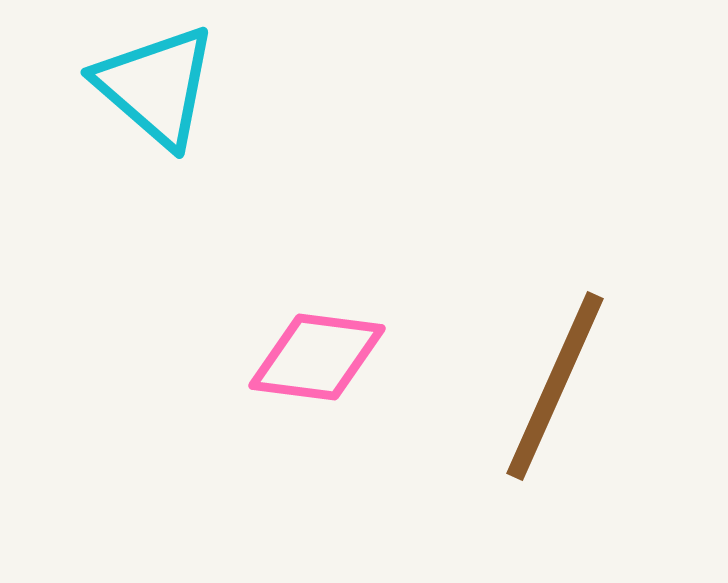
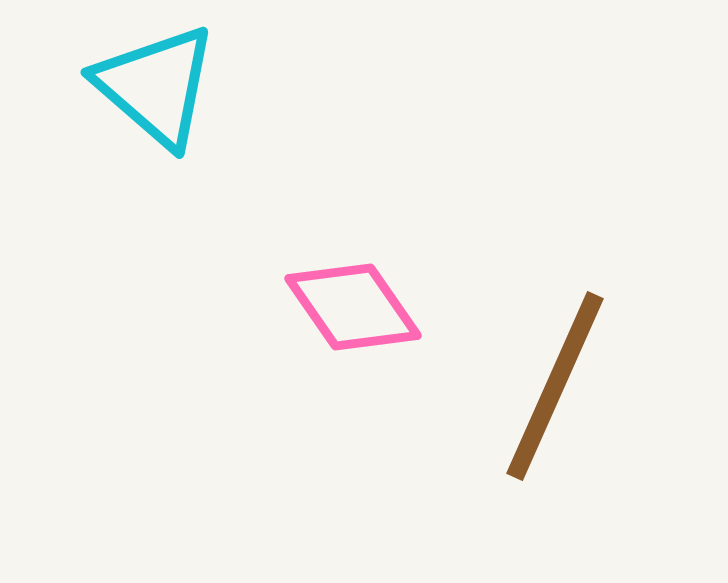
pink diamond: moved 36 px right, 50 px up; rotated 48 degrees clockwise
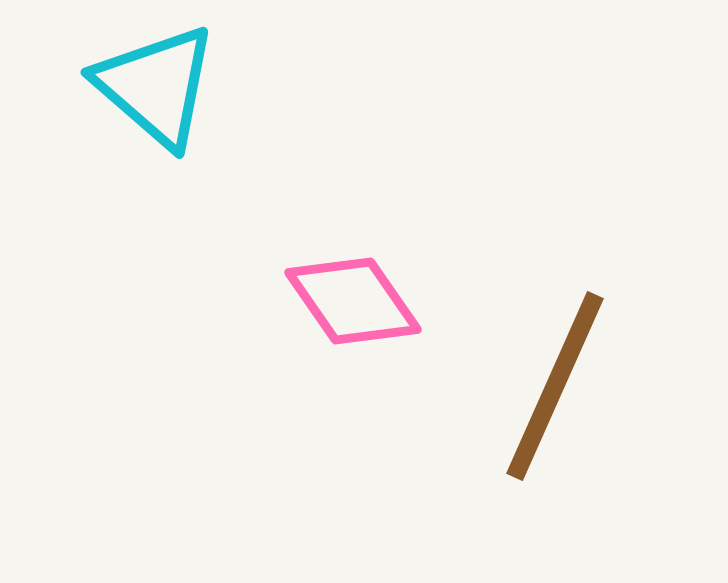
pink diamond: moved 6 px up
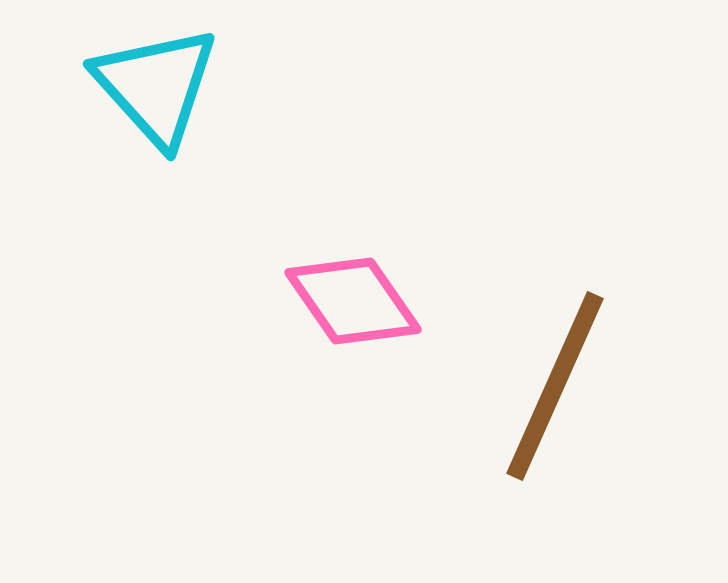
cyan triangle: rotated 7 degrees clockwise
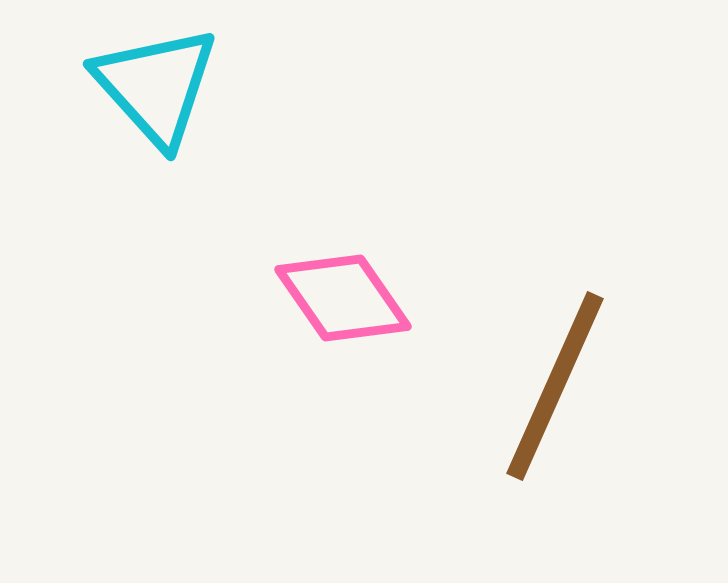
pink diamond: moved 10 px left, 3 px up
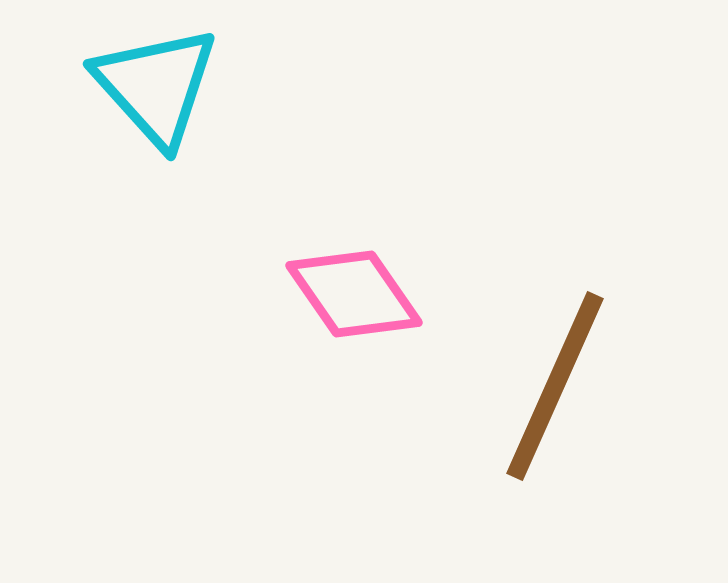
pink diamond: moved 11 px right, 4 px up
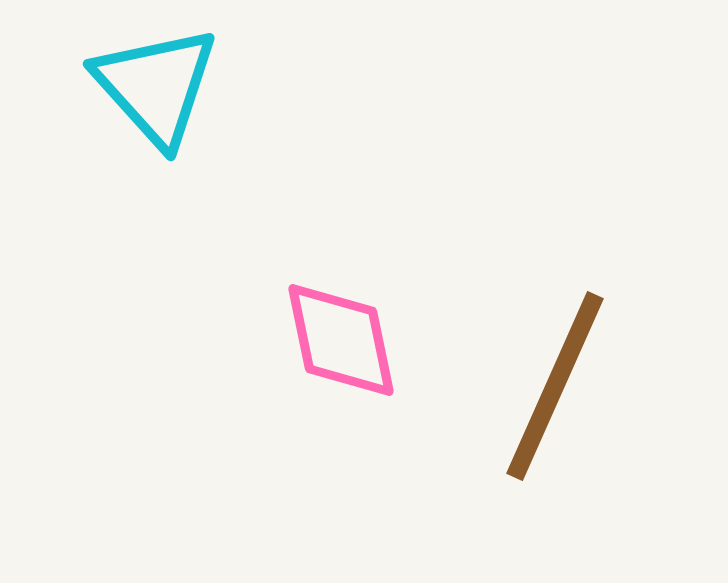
pink diamond: moved 13 px left, 46 px down; rotated 23 degrees clockwise
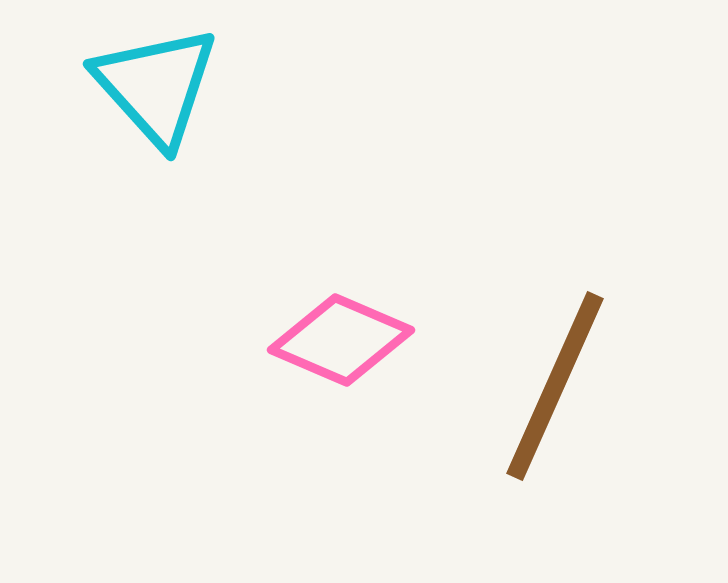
pink diamond: rotated 55 degrees counterclockwise
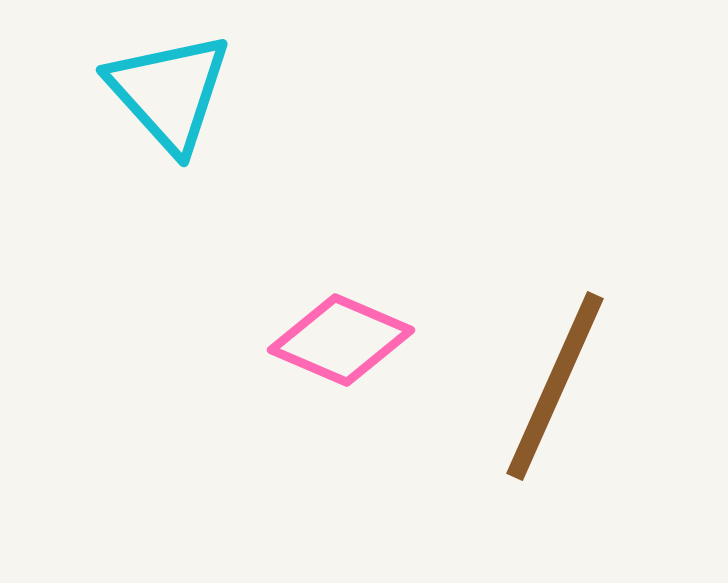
cyan triangle: moved 13 px right, 6 px down
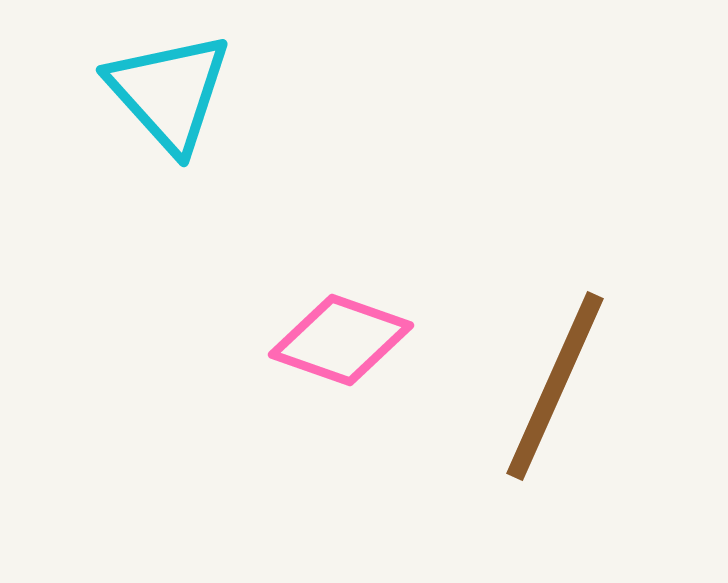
pink diamond: rotated 4 degrees counterclockwise
